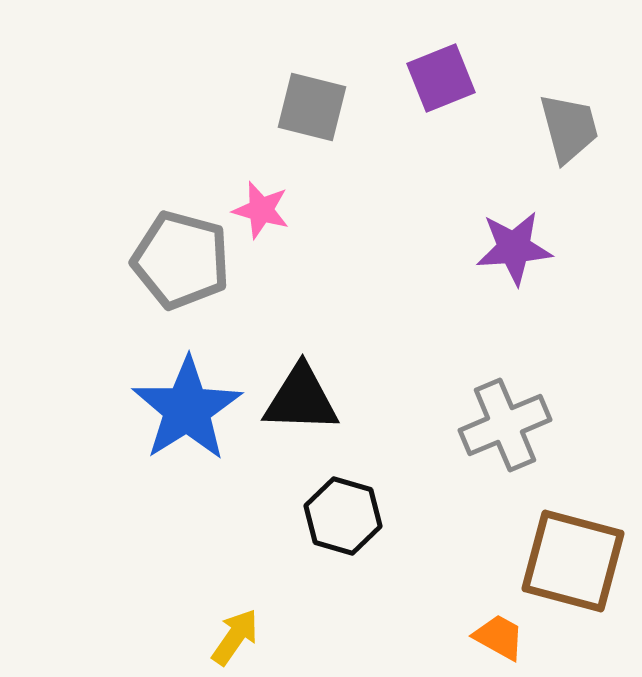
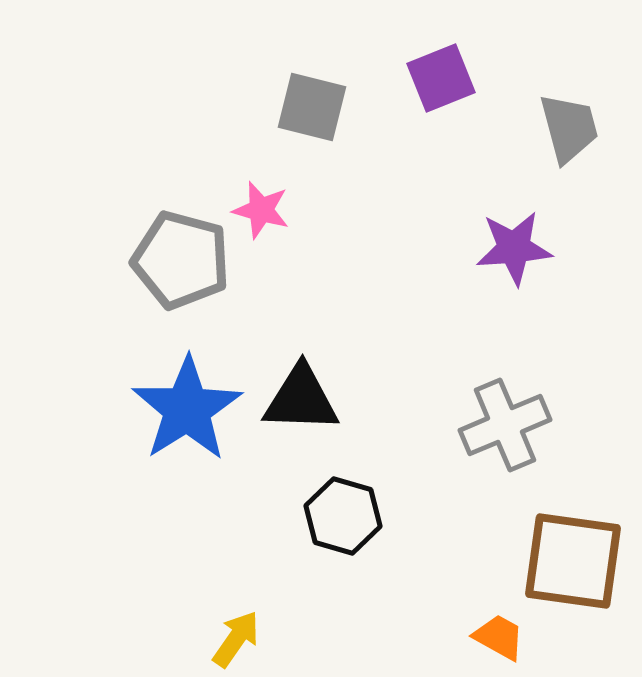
brown square: rotated 7 degrees counterclockwise
yellow arrow: moved 1 px right, 2 px down
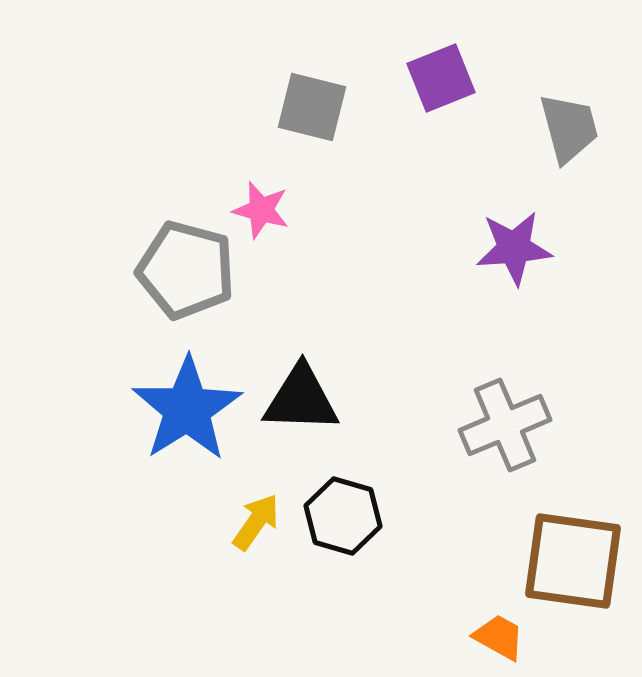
gray pentagon: moved 5 px right, 10 px down
yellow arrow: moved 20 px right, 117 px up
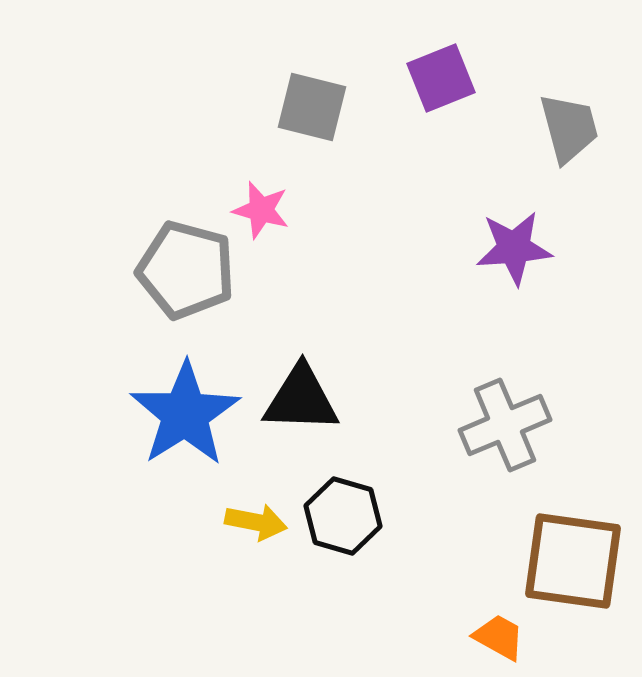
blue star: moved 2 px left, 5 px down
yellow arrow: rotated 66 degrees clockwise
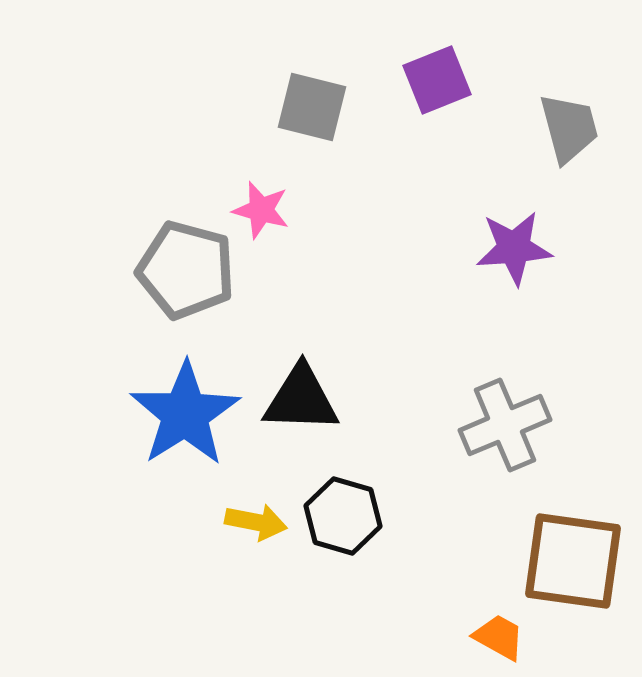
purple square: moved 4 px left, 2 px down
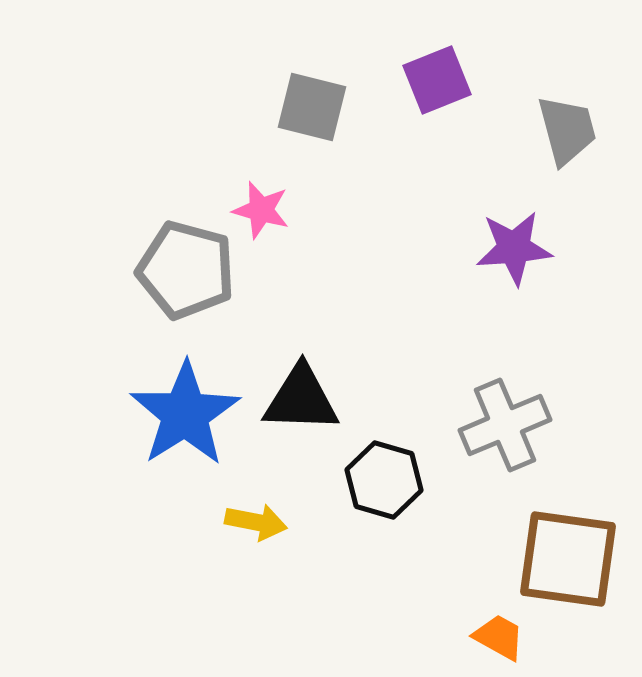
gray trapezoid: moved 2 px left, 2 px down
black hexagon: moved 41 px right, 36 px up
brown square: moved 5 px left, 2 px up
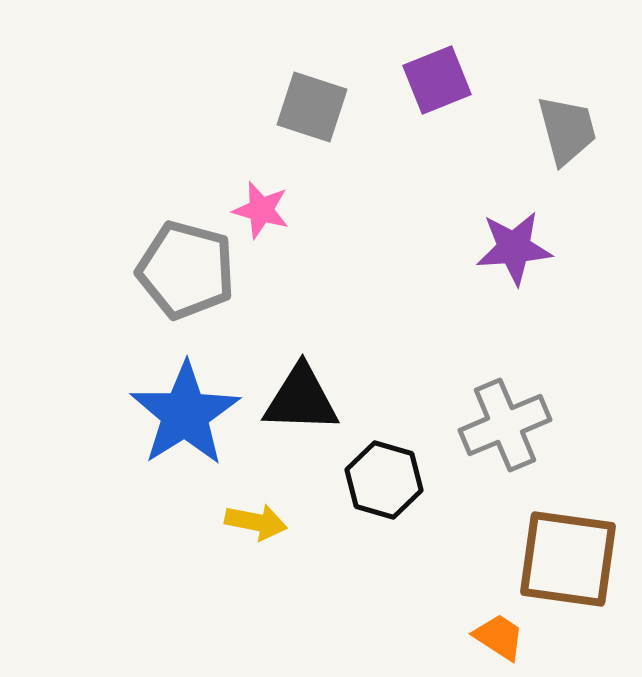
gray square: rotated 4 degrees clockwise
orange trapezoid: rotated 4 degrees clockwise
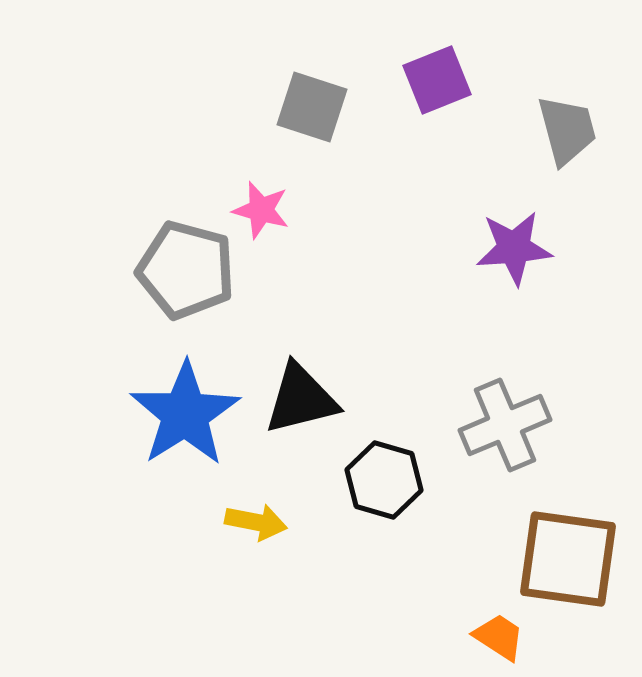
black triangle: rotated 16 degrees counterclockwise
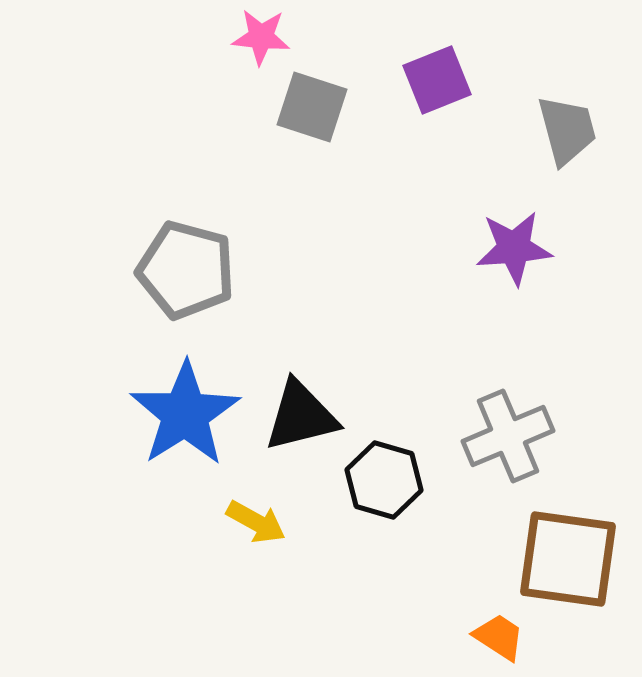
pink star: moved 173 px up; rotated 10 degrees counterclockwise
black triangle: moved 17 px down
gray cross: moved 3 px right, 11 px down
yellow arrow: rotated 18 degrees clockwise
